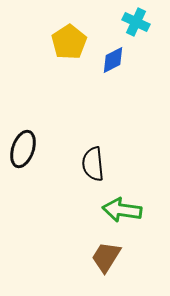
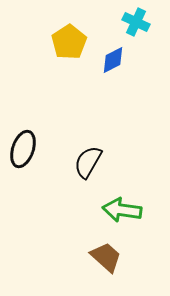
black semicircle: moved 5 px left, 2 px up; rotated 36 degrees clockwise
brown trapezoid: rotated 100 degrees clockwise
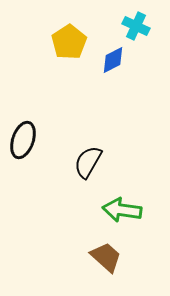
cyan cross: moved 4 px down
black ellipse: moved 9 px up
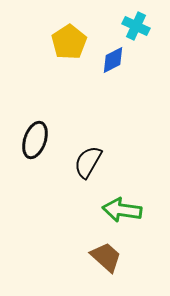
black ellipse: moved 12 px right
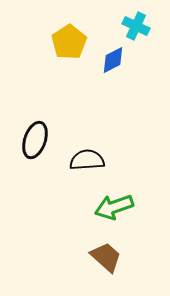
black semicircle: moved 1 px left, 2 px up; rotated 56 degrees clockwise
green arrow: moved 8 px left, 3 px up; rotated 27 degrees counterclockwise
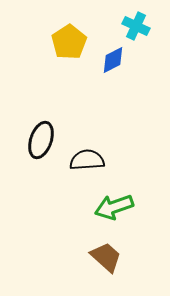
black ellipse: moved 6 px right
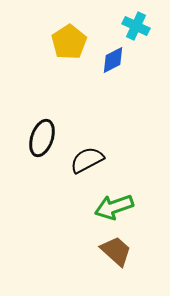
black ellipse: moved 1 px right, 2 px up
black semicircle: rotated 24 degrees counterclockwise
brown trapezoid: moved 10 px right, 6 px up
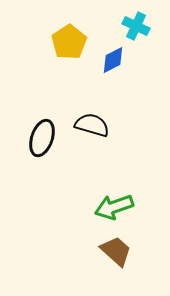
black semicircle: moved 5 px right, 35 px up; rotated 44 degrees clockwise
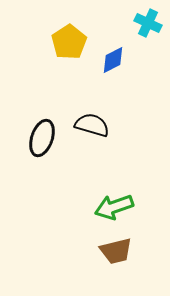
cyan cross: moved 12 px right, 3 px up
brown trapezoid: rotated 124 degrees clockwise
